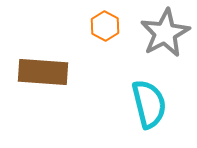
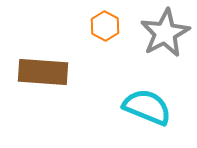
cyan semicircle: moved 2 px left, 3 px down; rotated 54 degrees counterclockwise
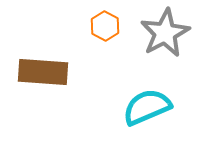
cyan semicircle: rotated 45 degrees counterclockwise
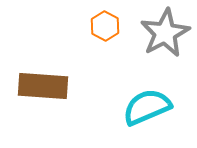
brown rectangle: moved 14 px down
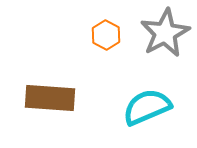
orange hexagon: moved 1 px right, 9 px down
brown rectangle: moved 7 px right, 12 px down
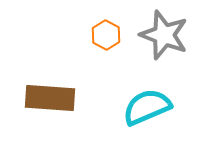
gray star: moved 1 px left, 2 px down; rotated 24 degrees counterclockwise
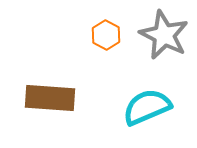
gray star: rotated 6 degrees clockwise
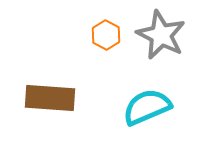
gray star: moved 3 px left
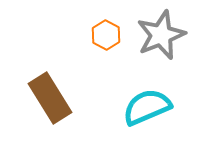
gray star: rotated 24 degrees clockwise
brown rectangle: rotated 54 degrees clockwise
